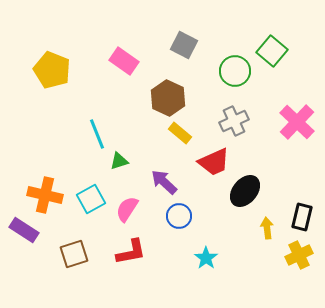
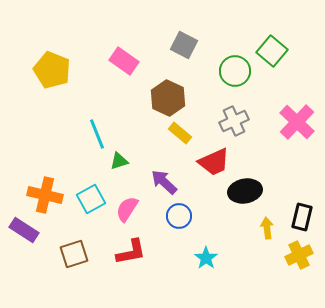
black ellipse: rotated 40 degrees clockwise
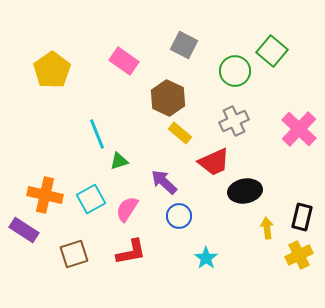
yellow pentagon: rotated 15 degrees clockwise
pink cross: moved 2 px right, 7 px down
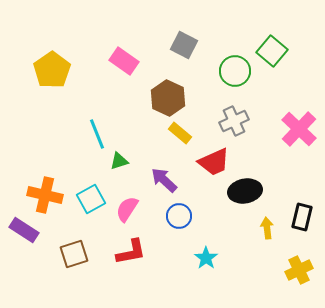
purple arrow: moved 2 px up
yellow cross: moved 15 px down
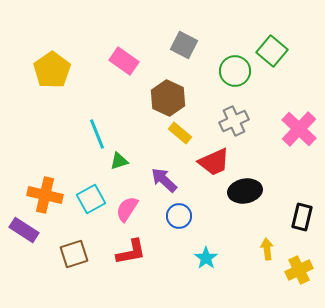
yellow arrow: moved 21 px down
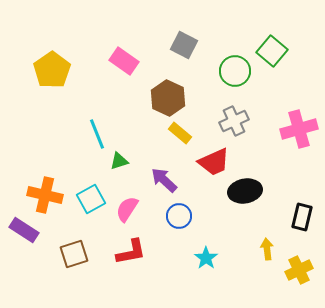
pink cross: rotated 30 degrees clockwise
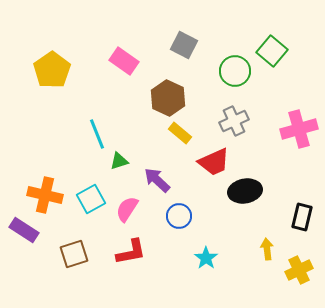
purple arrow: moved 7 px left
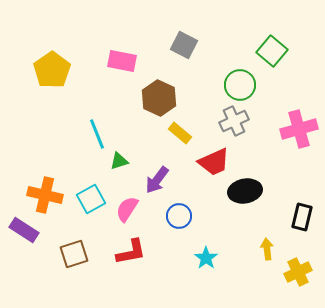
pink rectangle: moved 2 px left; rotated 24 degrees counterclockwise
green circle: moved 5 px right, 14 px down
brown hexagon: moved 9 px left
purple arrow: rotated 96 degrees counterclockwise
yellow cross: moved 1 px left, 2 px down
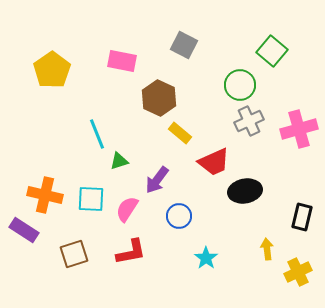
gray cross: moved 15 px right
cyan square: rotated 32 degrees clockwise
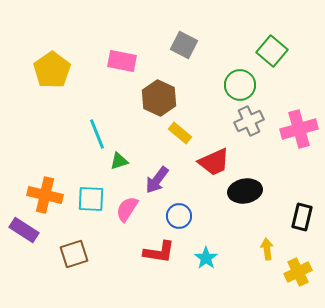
red L-shape: moved 28 px right; rotated 20 degrees clockwise
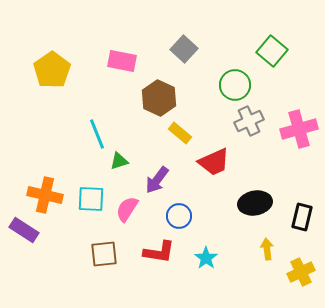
gray square: moved 4 px down; rotated 16 degrees clockwise
green circle: moved 5 px left
black ellipse: moved 10 px right, 12 px down
brown square: moved 30 px right; rotated 12 degrees clockwise
yellow cross: moved 3 px right
